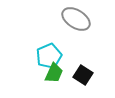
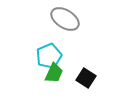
gray ellipse: moved 11 px left
black square: moved 3 px right, 3 px down
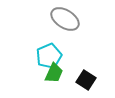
black square: moved 2 px down
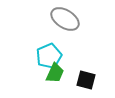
green trapezoid: moved 1 px right
black square: rotated 18 degrees counterclockwise
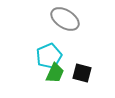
black square: moved 4 px left, 7 px up
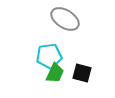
cyan pentagon: rotated 15 degrees clockwise
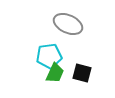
gray ellipse: moved 3 px right, 5 px down; rotated 8 degrees counterclockwise
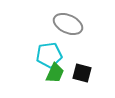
cyan pentagon: moved 1 px up
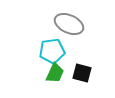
gray ellipse: moved 1 px right
cyan pentagon: moved 3 px right, 4 px up
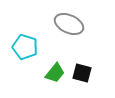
cyan pentagon: moved 27 px left, 4 px up; rotated 25 degrees clockwise
green trapezoid: rotated 15 degrees clockwise
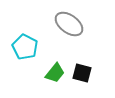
gray ellipse: rotated 12 degrees clockwise
cyan pentagon: rotated 10 degrees clockwise
